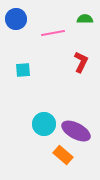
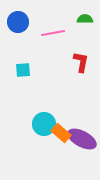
blue circle: moved 2 px right, 3 px down
red L-shape: rotated 15 degrees counterclockwise
purple ellipse: moved 6 px right, 8 px down
orange rectangle: moved 2 px left, 22 px up
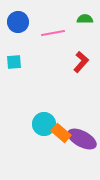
red L-shape: rotated 30 degrees clockwise
cyan square: moved 9 px left, 8 px up
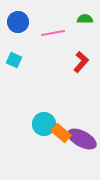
cyan square: moved 2 px up; rotated 28 degrees clockwise
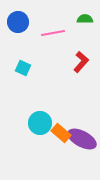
cyan square: moved 9 px right, 8 px down
cyan circle: moved 4 px left, 1 px up
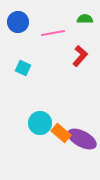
red L-shape: moved 1 px left, 6 px up
